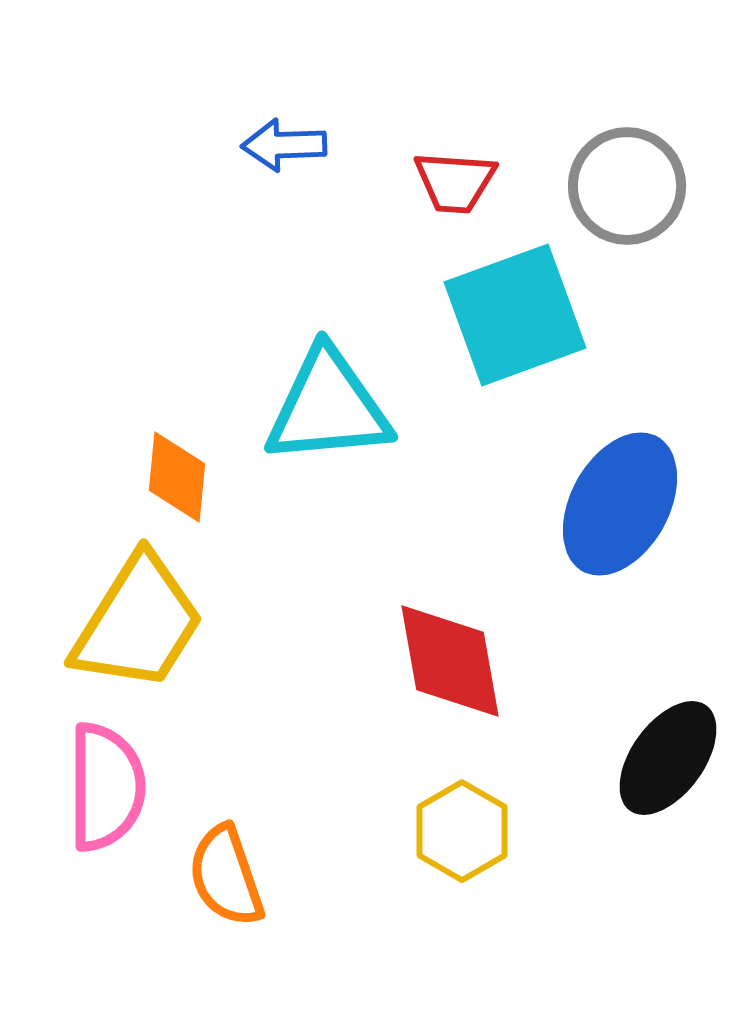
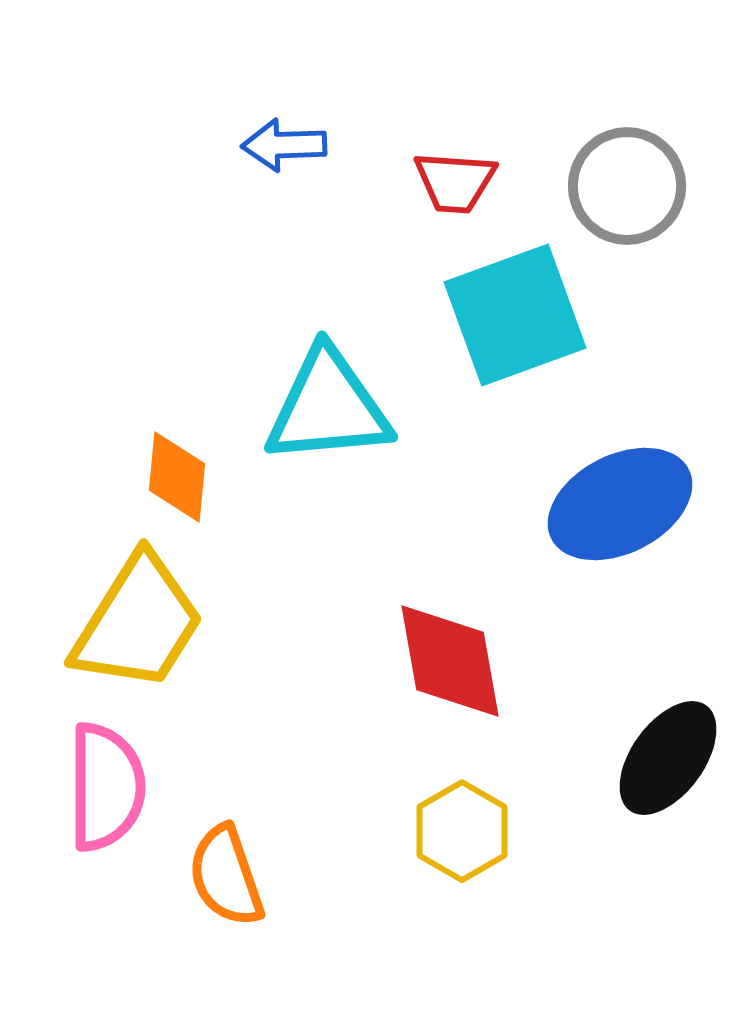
blue ellipse: rotated 34 degrees clockwise
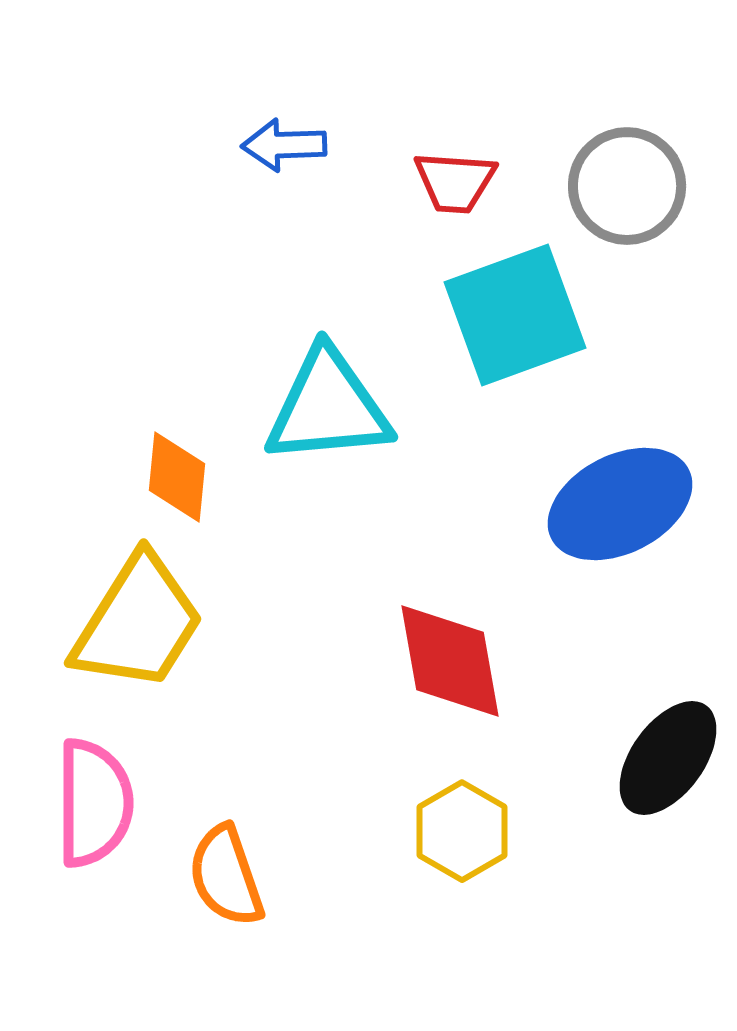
pink semicircle: moved 12 px left, 16 px down
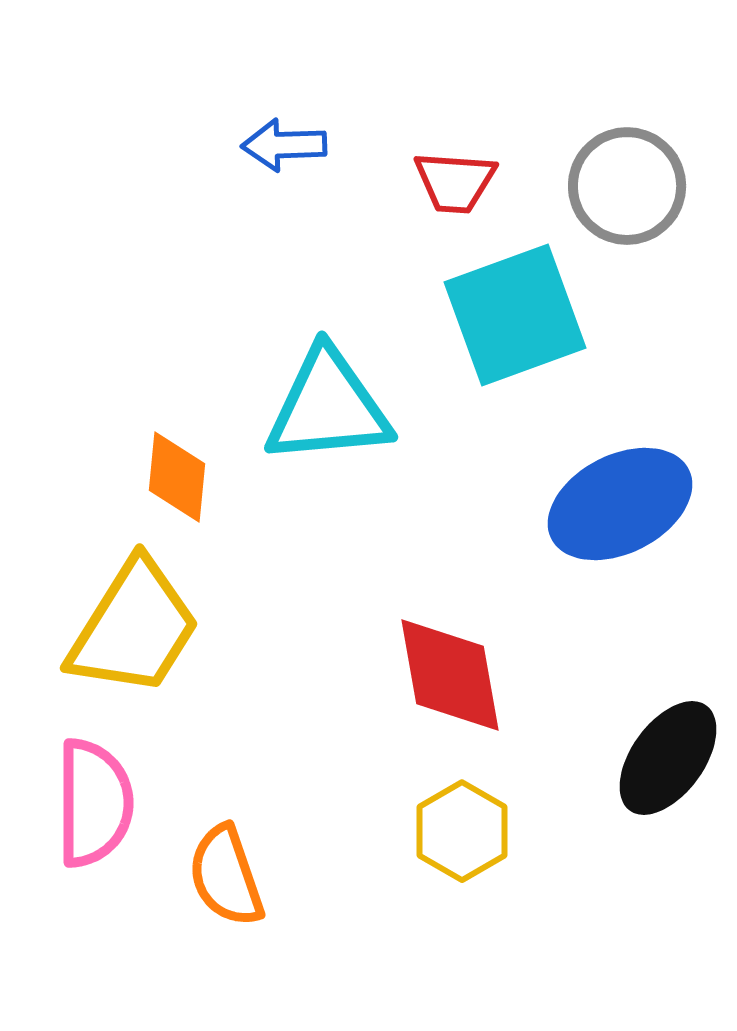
yellow trapezoid: moved 4 px left, 5 px down
red diamond: moved 14 px down
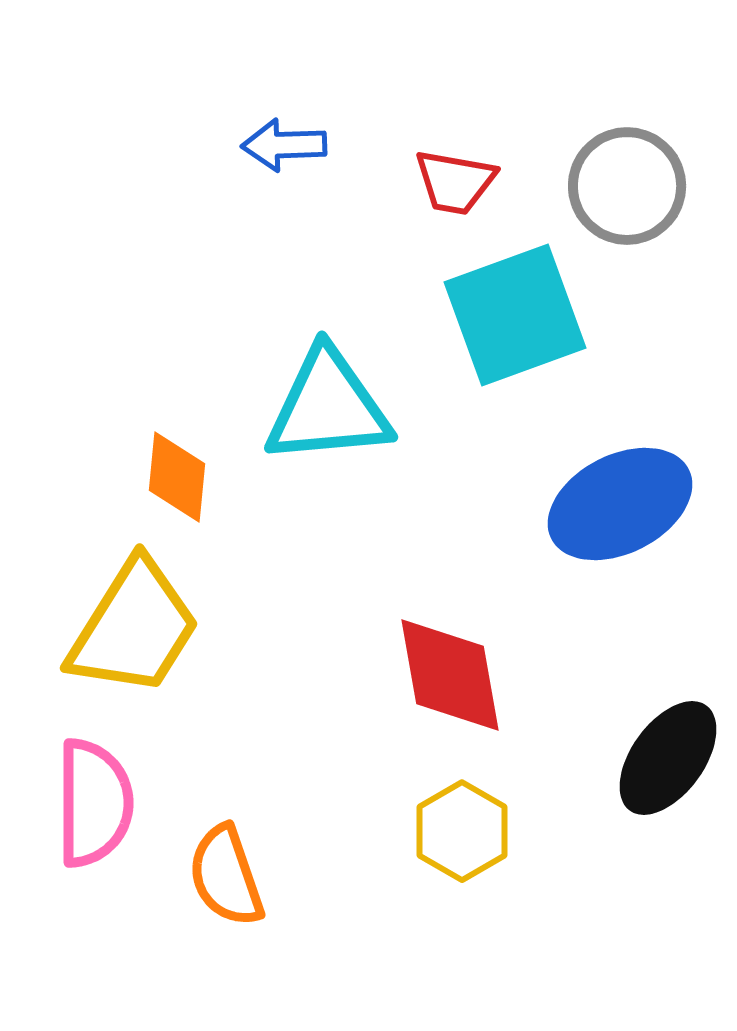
red trapezoid: rotated 6 degrees clockwise
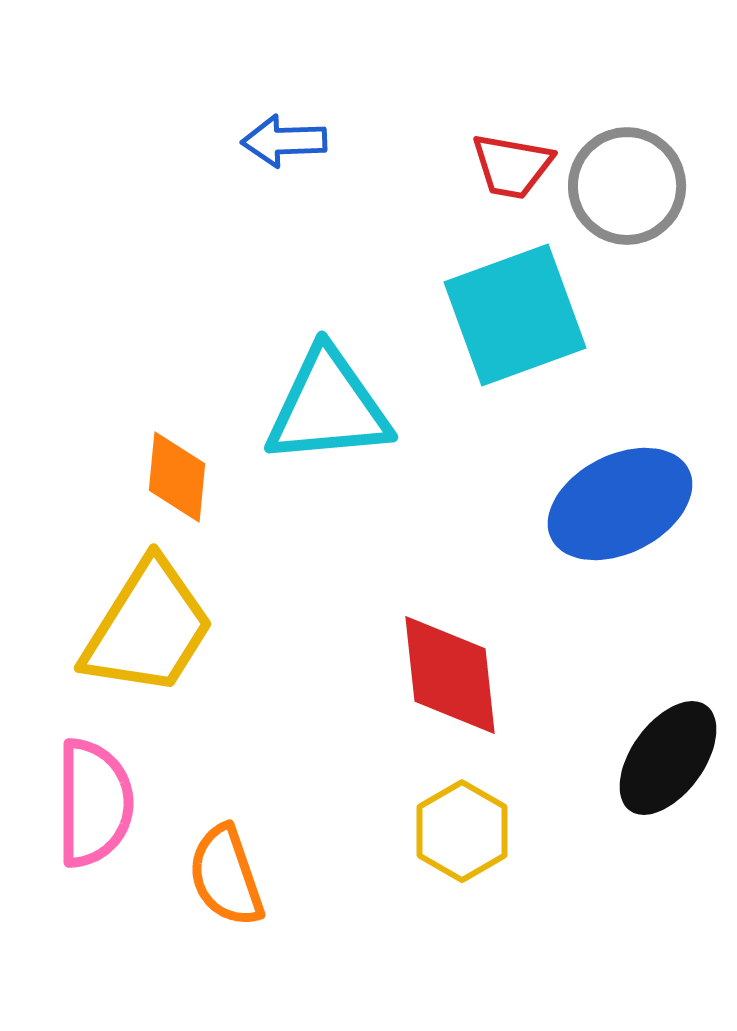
blue arrow: moved 4 px up
red trapezoid: moved 57 px right, 16 px up
yellow trapezoid: moved 14 px right
red diamond: rotated 4 degrees clockwise
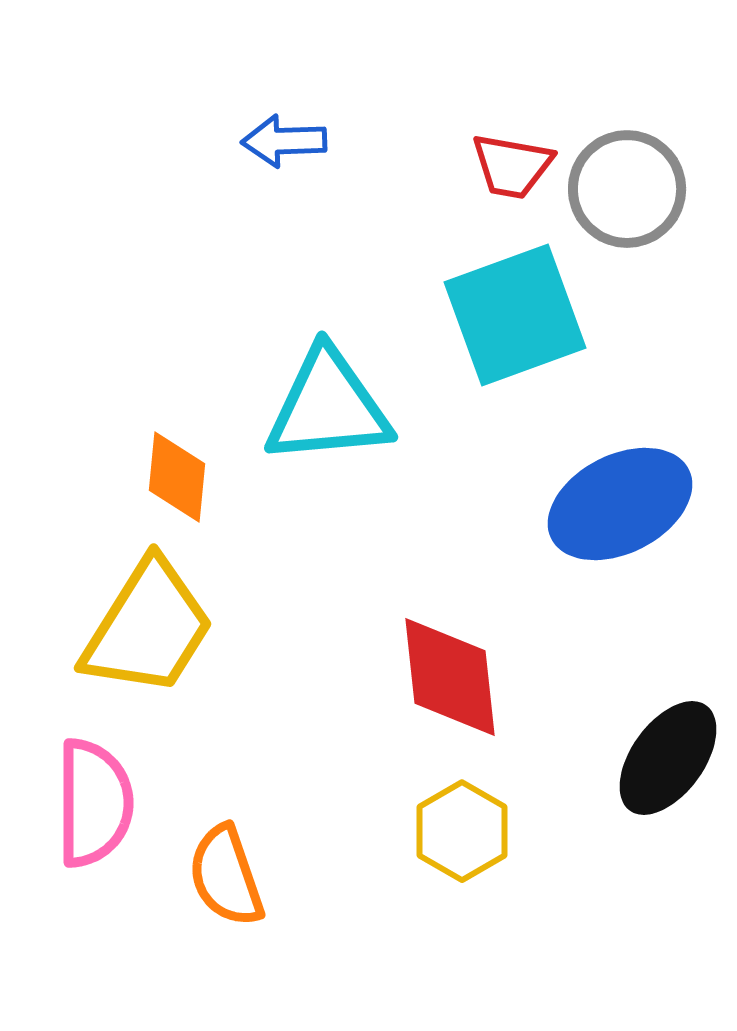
gray circle: moved 3 px down
red diamond: moved 2 px down
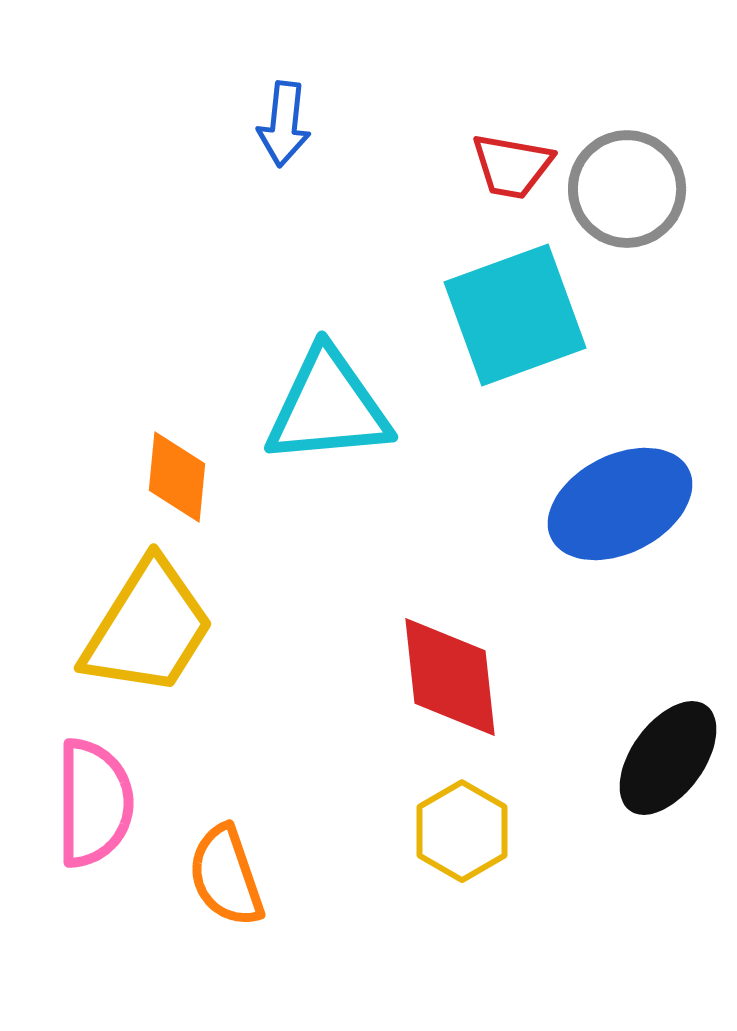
blue arrow: moved 17 px up; rotated 82 degrees counterclockwise
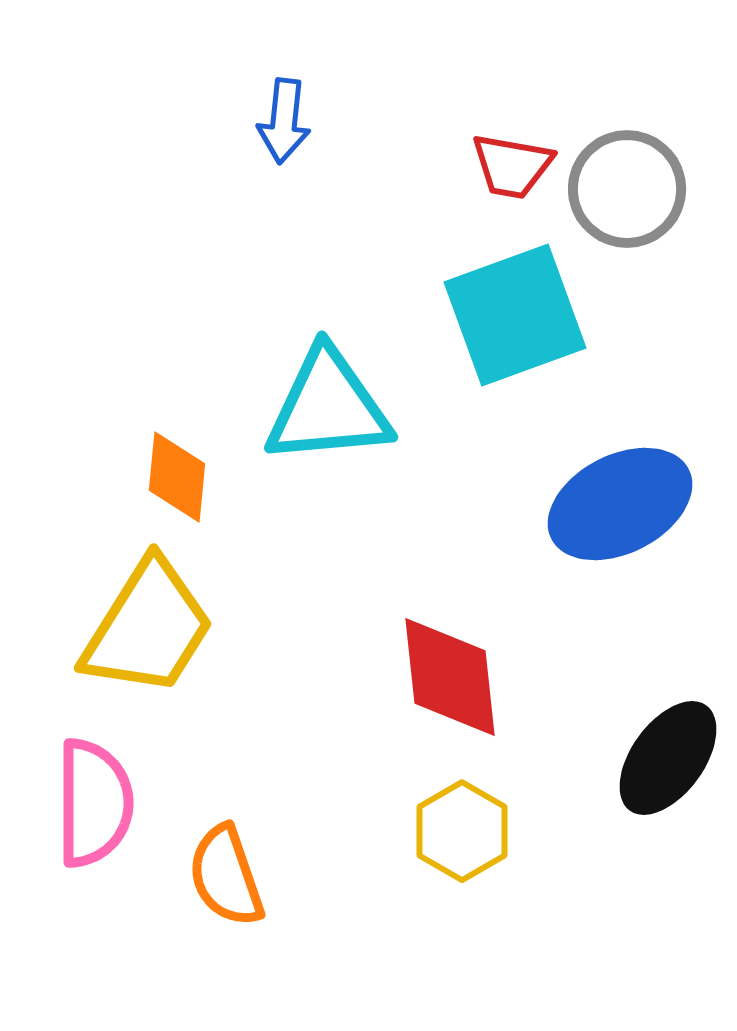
blue arrow: moved 3 px up
